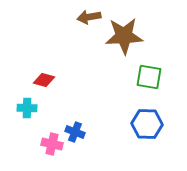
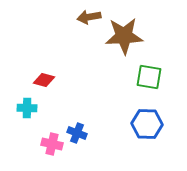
blue cross: moved 2 px right, 1 px down
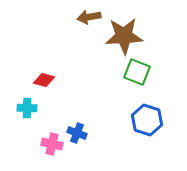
green square: moved 12 px left, 5 px up; rotated 12 degrees clockwise
blue hexagon: moved 4 px up; rotated 16 degrees clockwise
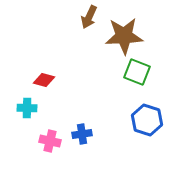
brown arrow: rotated 55 degrees counterclockwise
blue cross: moved 5 px right, 1 px down; rotated 30 degrees counterclockwise
pink cross: moved 2 px left, 3 px up
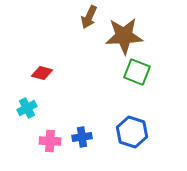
red diamond: moved 2 px left, 7 px up
cyan cross: rotated 30 degrees counterclockwise
blue hexagon: moved 15 px left, 12 px down
blue cross: moved 3 px down
pink cross: rotated 10 degrees counterclockwise
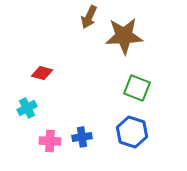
green square: moved 16 px down
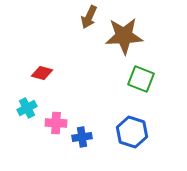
green square: moved 4 px right, 9 px up
pink cross: moved 6 px right, 18 px up
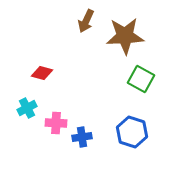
brown arrow: moved 3 px left, 4 px down
brown star: moved 1 px right
green square: rotated 8 degrees clockwise
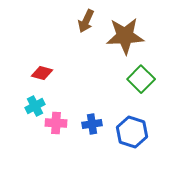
green square: rotated 16 degrees clockwise
cyan cross: moved 8 px right, 2 px up
blue cross: moved 10 px right, 13 px up
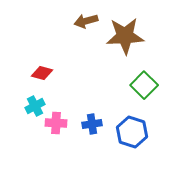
brown arrow: rotated 50 degrees clockwise
green square: moved 3 px right, 6 px down
